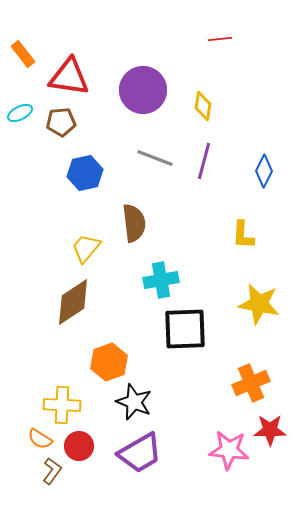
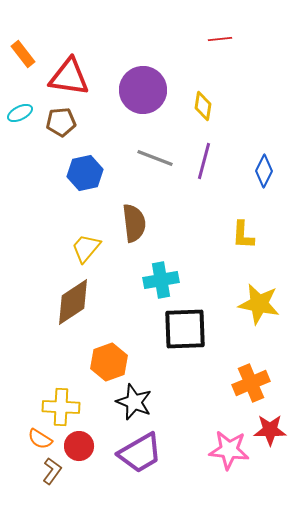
yellow cross: moved 1 px left, 2 px down
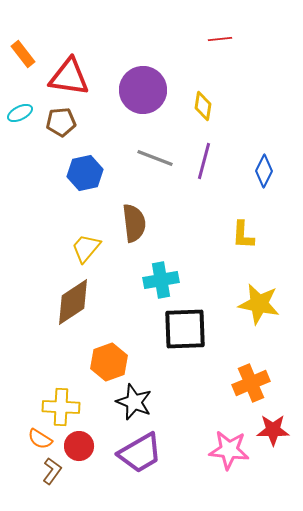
red star: moved 3 px right
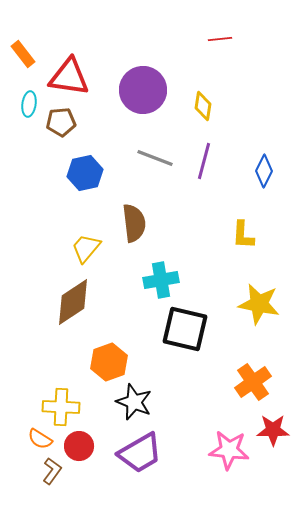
cyan ellipse: moved 9 px right, 9 px up; rotated 55 degrees counterclockwise
black square: rotated 15 degrees clockwise
orange cross: moved 2 px right, 1 px up; rotated 12 degrees counterclockwise
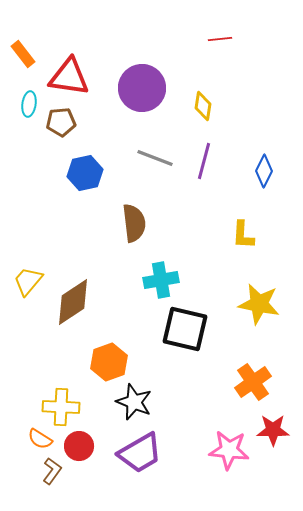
purple circle: moved 1 px left, 2 px up
yellow trapezoid: moved 58 px left, 33 px down
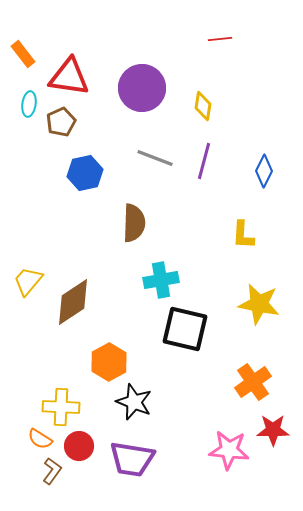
brown pentagon: rotated 20 degrees counterclockwise
brown semicircle: rotated 9 degrees clockwise
orange hexagon: rotated 9 degrees counterclockwise
purple trapezoid: moved 8 px left, 6 px down; rotated 39 degrees clockwise
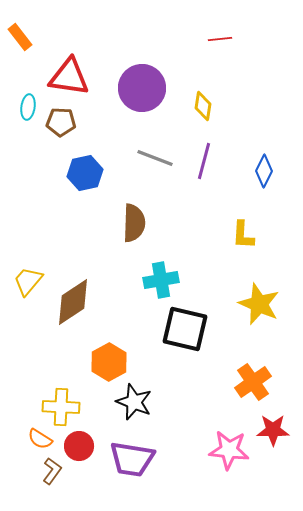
orange rectangle: moved 3 px left, 17 px up
cyan ellipse: moved 1 px left, 3 px down
brown pentagon: rotated 28 degrees clockwise
yellow star: rotated 12 degrees clockwise
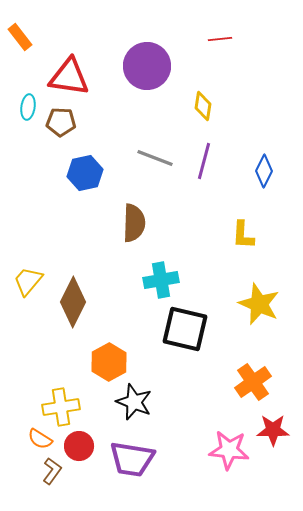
purple circle: moved 5 px right, 22 px up
brown diamond: rotated 30 degrees counterclockwise
yellow cross: rotated 12 degrees counterclockwise
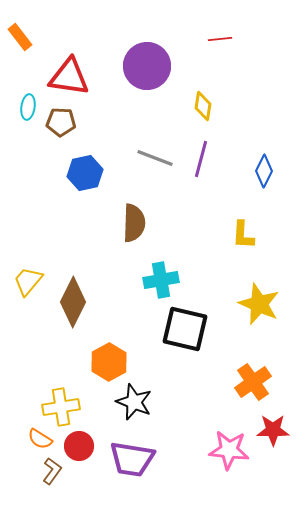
purple line: moved 3 px left, 2 px up
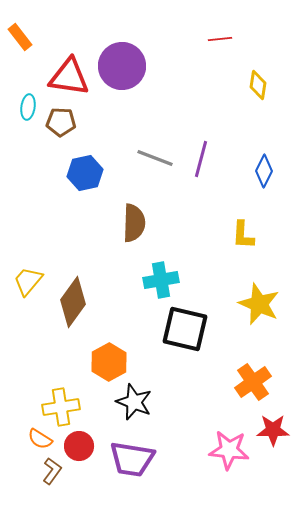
purple circle: moved 25 px left
yellow diamond: moved 55 px right, 21 px up
brown diamond: rotated 9 degrees clockwise
